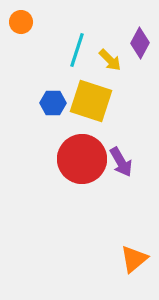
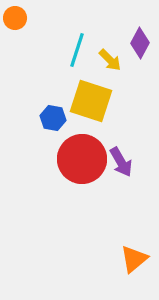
orange circle: moved 6 px left, 4 px up
blue hexagon: moved 15 px down; rotated 10 degrees clockwise
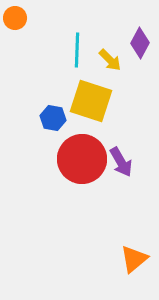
cyan line: rotated 16 degrees counterclockwise
